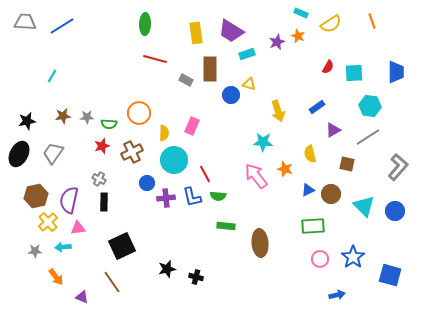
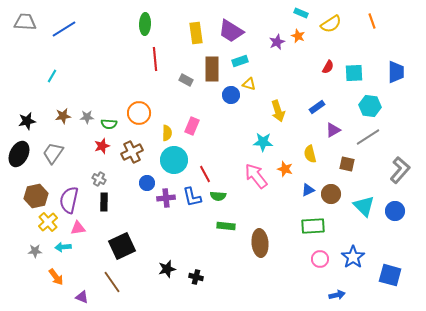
blue line at (62, 26): moved 2 px right, 3 px down
cyan rectangle at (247, 54): moved 7 px left, 7 px down
red line at (155, 59): rotated 70 degrees clockwise
brown rectangle at (210, 69): moved 2 px right
yellow semicircle at (164, 133): moved 3 px right
gray L-shape at (398, 167): moved 2 px right, 3 px down
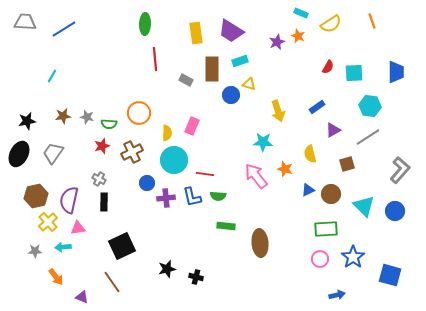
gray star at (87, 117): rotated 16 degrees clockwise
brown square at (347, 164): rotated 28 degrees counterclockwise
red line at (205, 174): rotated 54 degrees counterclockwise
green rectangle at (313, 226): moved 13 px right, 3 px down
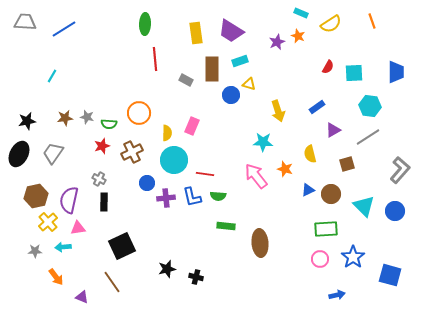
brown star at (63, 116): moved 2 px right, 2 px down
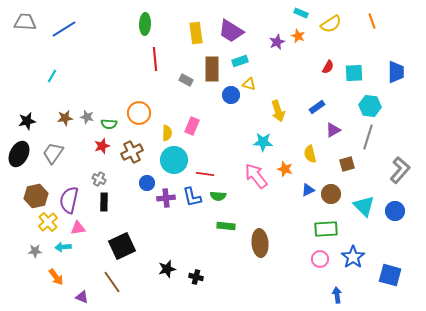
gray line at (368, 137): rotated 40 degrees counterclockwise
blue arrow at (337, 295): rotated 84 degrees counterclockwise
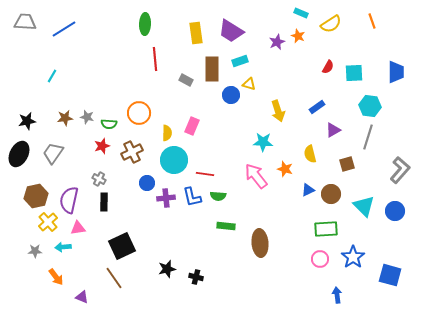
brown line at (112, 282): moved 2 px right, 4 px up
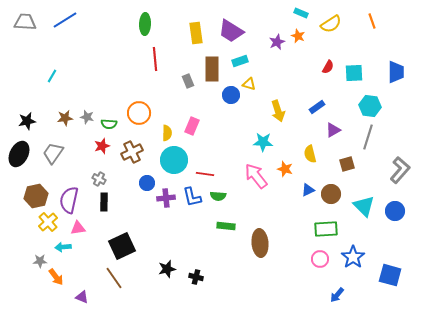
blue line at (64, 29): moved 1 px right, 9 px up
gray rectangle at (186, 80): moved 2 px right, 1 px down; rotated 40 degrees clockwise
gray star at (35, 251): moved 5 px right, 10 px down
blue arrow at (337, 295): rotated 133 degrees counterclockwise
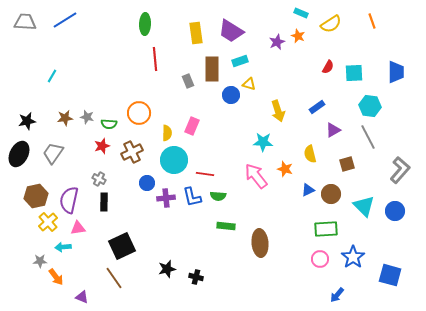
gray line at (368, 137): rotated 45 degrees counterclockwise
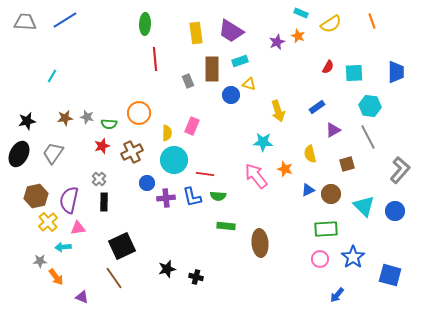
gray cross at (99, 179): rotated 16 degrees clockwise
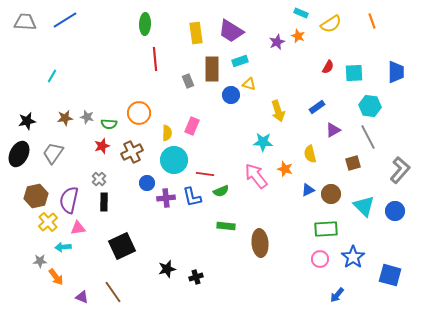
brown square at (347, 164): moved 6 px right, 1 px up
green semicircle at (218, 196): moved 3 px right, 5 px up; rotated 28 degrees counterclockwise
black cross at (196, 277): rotated 32 degrees counterclockwise
brown line at (114, 278): moved 1 px left, 14 px down
